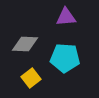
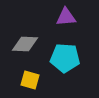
yellow square: moved 1 px left, 2 px down; rotated 36 degrees counterclockwise
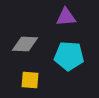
cyan pentagon: moved 4 px right, 2 px up
yellow square: rotated 12 degrees counterclockwise
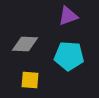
purple triangle: moved 2 px right, 1 px up; rotated 15 degrees counterclockwise
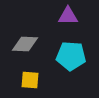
purple triangle: rotated 20 degrees clockwise
cyan pentagon: moved 2 px right
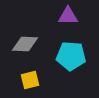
yellow square: rotated 18 degrees counterclockwise
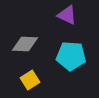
purple triangle: moved 1 px left, 1 px up; rotated 25 degrees clockwise
yellow square: rotated 18 degrees counterclockwise
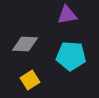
purple triangle: rotated 35 degrees counterclockwise
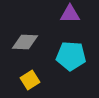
purple triangle: moved 3 px right, 1 px up; rotated 10 degrees clockwise
gray diamond: moved 2 px up
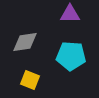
gray diamond: rotated 12 degrees counterclockwise
yellow square: rotated 36 degrees counterclockwise
